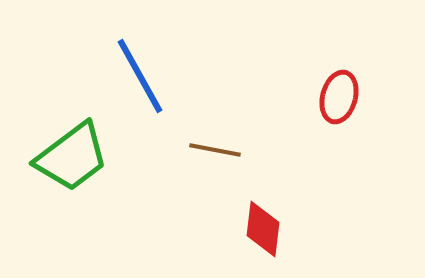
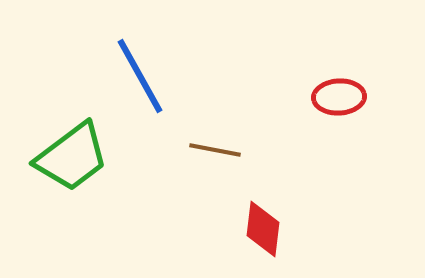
red ellipse: rotated 72 degrees clockwise
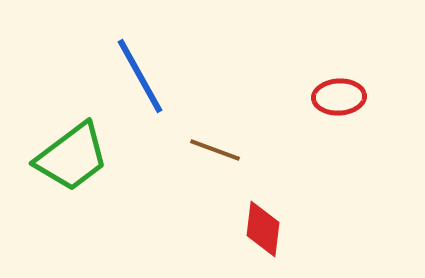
brown line: rotated 9 degrees clockwise
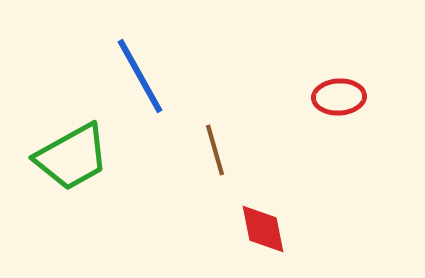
brown line: rotated 54 degrees clockwise
green trapezoid: rotated 8 degrees clockwise
red diamond: rotated 18 degrees counterclockwise
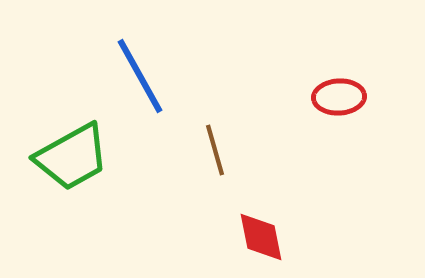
red diamond: moved 2 px left, 8 px down
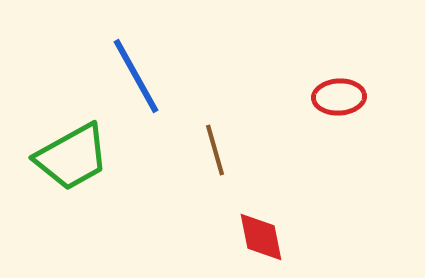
blue line: moved 4 px left
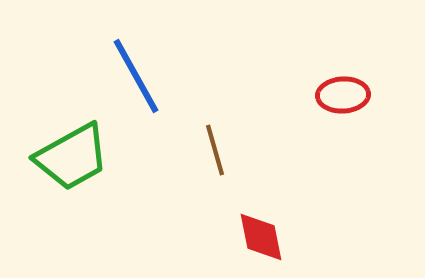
red ellipse: moved 4 px right, 2 px up
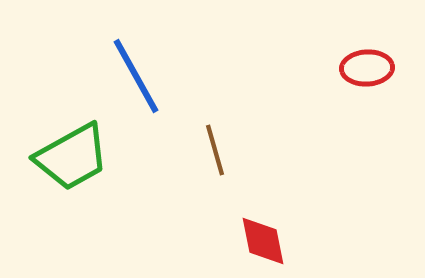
red ellipse: moved 24 px right, 27 px up
red diamond: moved 2 px right, 4 px down
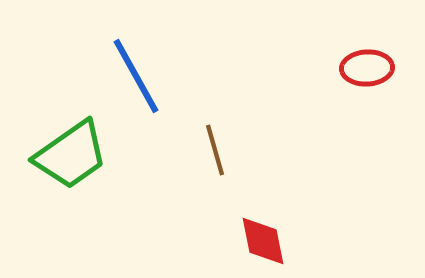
green trapezoid: moved 1 px left, 2 px up; rotated 6 degrees counterclockwise
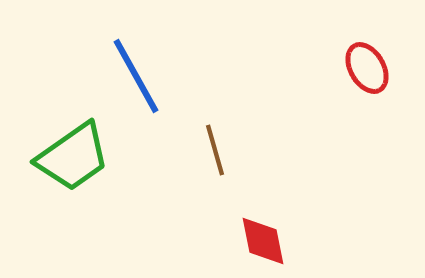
red ellipse: rotated 63 degrees clockwise
green trapezoid: moved 2 px right, 2 px down
